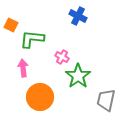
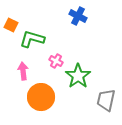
green L-shape: rotated 10 degrees clockwise
pink cross: moved 6 px left, 4 px down
pink arrow: moved 3 px down
orange circle: moved 1 px right
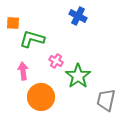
orange square: moved 2 px right, 2 px up; rotated 24 degrees counterclockwise
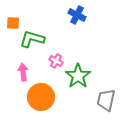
blue cross: moved 1 px left, 1 px up
pink arrow: moved 1 px down
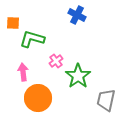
pink cross: rotated 24 degrees clockwise
orange circle: moved 3 px left, 1 px down
